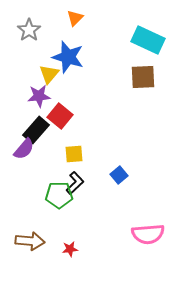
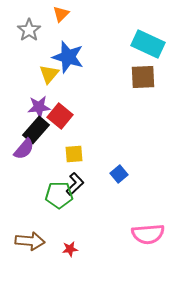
orange triangle: moved 14 px left, 4 px up
cyan rectangle: moved 4 px down
purple star: moved 11 px down
blue square: moved 1 px up
black L-shape: moved 1 px down
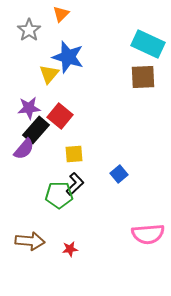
purple star: moved 10 px left, 1 px down
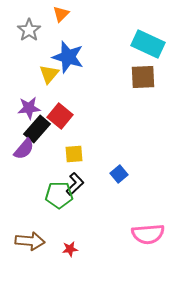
black rectangle: moved 1 px right, 1 px up
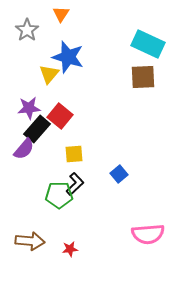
orange triangle: rotated 12 degrees counterclockwise
gray star: moved 2 px left
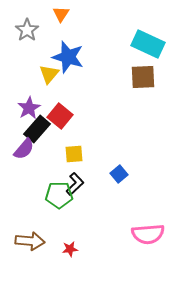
purple star: rotated 25 degrees counterclockwise
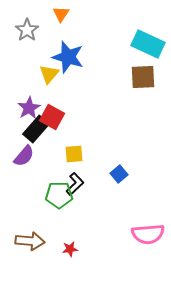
red square: moved 8 px left, 1 px down; rotated 10 degrees counterclockwise
black rectangle: moved 1 px left
purple semicircle: moved 7 px down
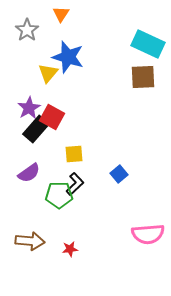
yellow triangle: moved 1 px left, 1 px up
purple semicircle: moved 5 px right, 17 px down; rotated 15 degrees clockwise
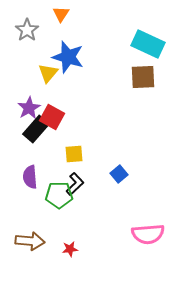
purple semicircle: moved 1 px right, 4 px down; rotated 120 degrees clockwise
